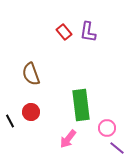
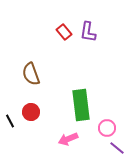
pink arrow: rotated 30 degrees clockwise
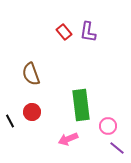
red circle: moved 1 px right
pink circle: moved 1 px right, 2 px up
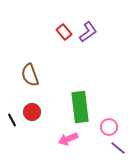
purple L-shape: rotated 135 degrees counterclockwise
brown semicircle: moved 1 px left, 1 px down
green rectangle: moved 1 px left, 2 px down
black line: moved 2 px right, 1 px up
pink circle: moved 1 px right, 1 px down
purple line: moved 1 px right
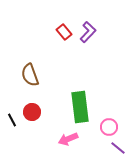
purple L-shape: rotated 10 degrees counterclockwise
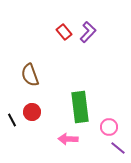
pink arrow: rotated 24 degrees clockwise
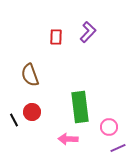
red rectangle: moved 8 px left, 5 px down; rotated 42 degrees clockwise
black line: moved 2 px right
purple line: rotated 63 degrees counterclockwise
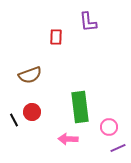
purple L-shape: moved 10 px up; rotated 130 degrees clockwise
brown semicircle: rotated 90 degrees counterclockwise
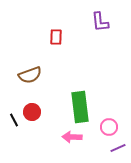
purple L-shape: moved 12 px right
pink arrow: moved 4 px right, 2 px up
